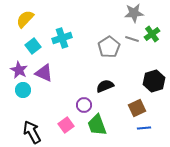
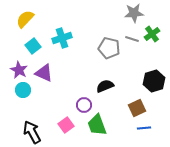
gray pentagon: moved 1 px down; rotated 25 degrees counterclockwise
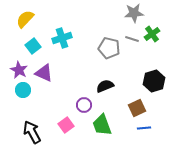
green trapezoid: moved 5 px right
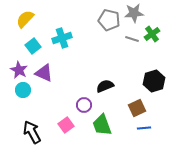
gray pentagon: moved 28 px up
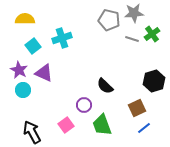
yellow semicircle: rotated 48 degrees clockwise
black semicircle: rotated 114 degrees counterclockwise
blue line: rotated 32 degrees counterclockwise
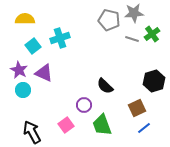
cyan cross: moved 2 px left
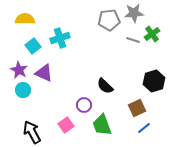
gray pentagon: rotated 20 degrees counterclockwise
gray line: moved 1 px right, 1 px down
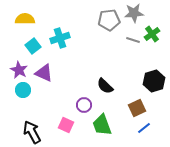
pink square: rotated 28 degrees counterclockwise
